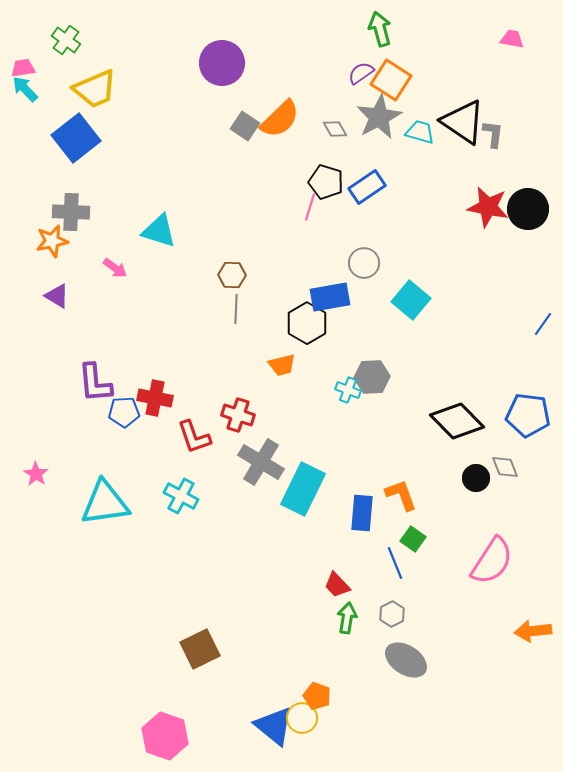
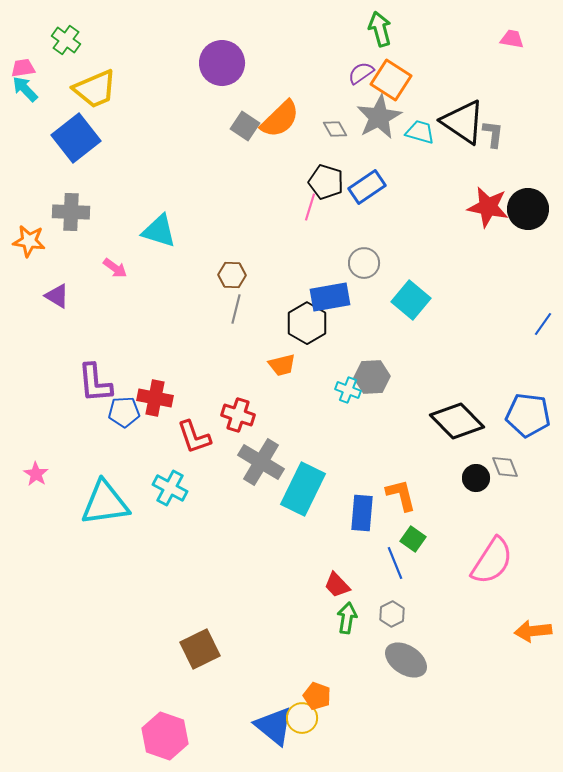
orange star at (52, 241): moved 23 px left; rotated 20 degrees clockwise
gray line at (236, 309): rotated 12 degrees clockwise
orange L-shape at (401, 495): rotated 6 degrees clockwise
cyan cross at (181, 496): moved 11 px left, 8 px up
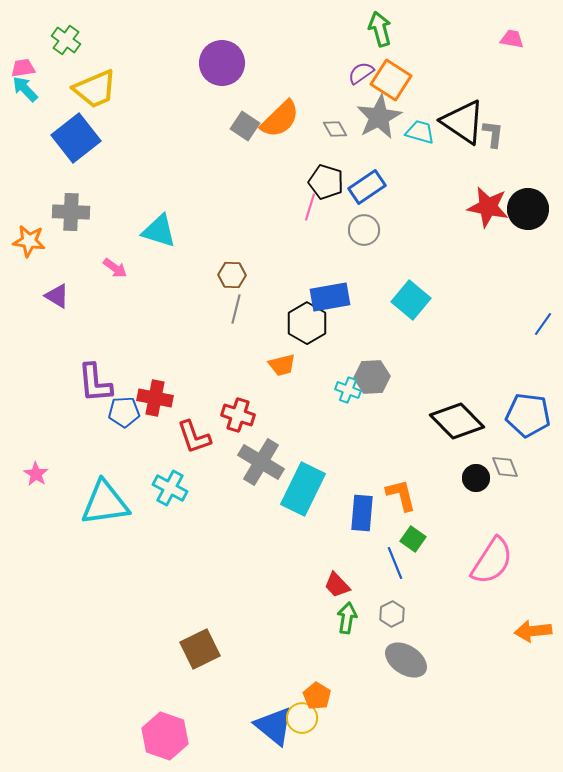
gray circle at (364, 263): moved 33 px up
orange pentagon at (317, 696): rotated 12 degrees clockwise
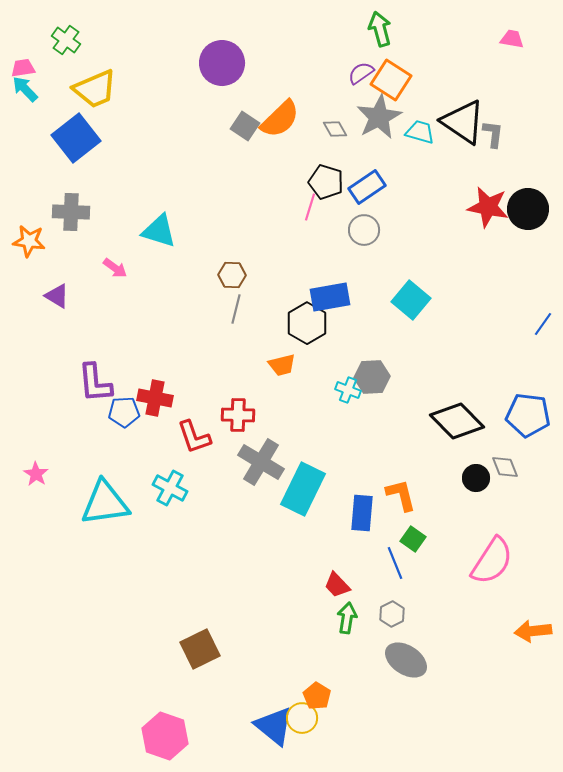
red cross at (238, 415): rotated 16 degrees counterclockwise
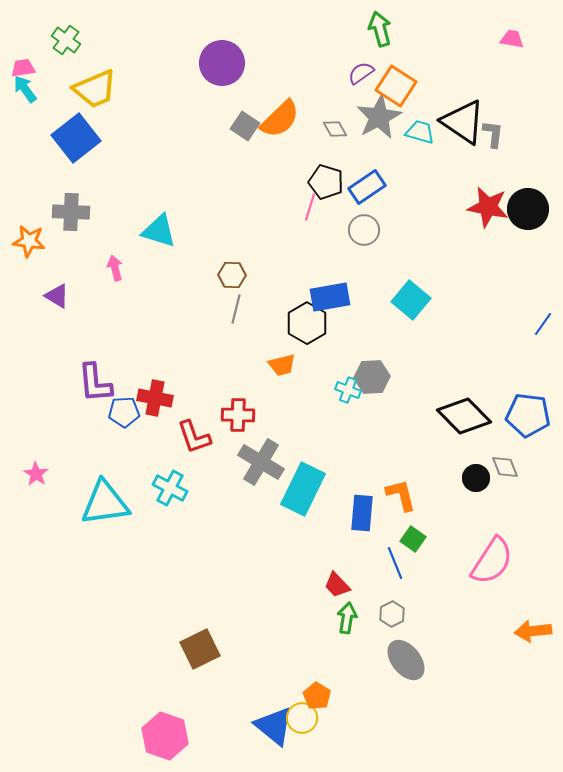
orange square at (391, 80): moved 5 px right, 6 px down
cyan arrow at (25, 89): rotated 8 degrees clockwise
pink arrow at (115, 268): rotated 140 degrees counterclockwise
black diamond at (457, 421): moved 7 px right, 5 px up
gray ellipse at (406, 660): rotated 18 degrees clockwise
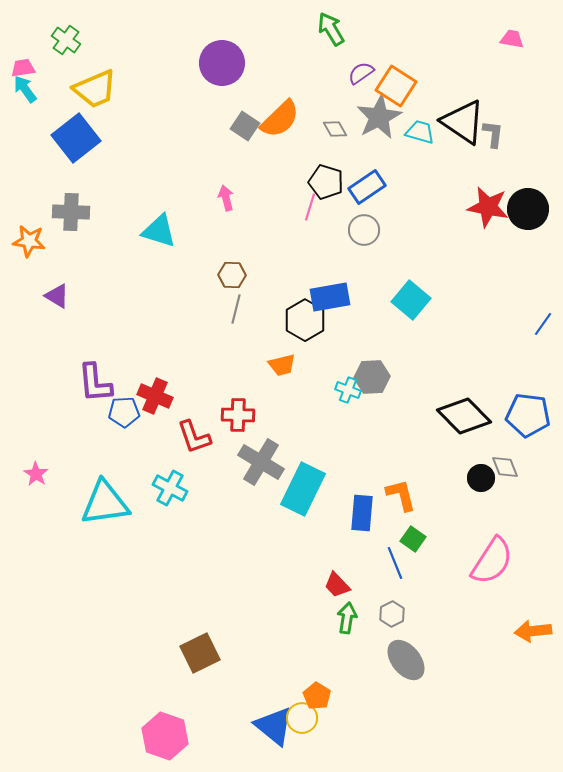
green arrow at (380, 29): moved 49 px left; rotated 16 degrees counterclockwise
pink arrow at (115, 268): moved 111 px right, 70 px up
black hexagon at (307, 323): moved 2 px left, 3 px up
red cross at (155, 398): moved 2 px up; rotated 12 degrees clockwise
black circle at (476, 478): moved 5 px right
brown square at (200, 649): moved 4 px down
